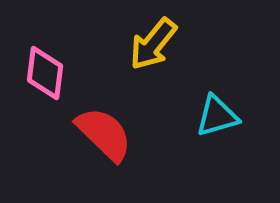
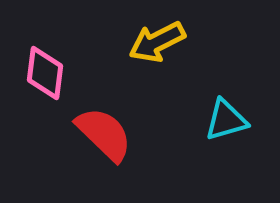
yellow arrow: moved 4 px right, 2 px up; rotated 24 degrees clockwise
cyan triangle: moved 9 px right, 4 px down
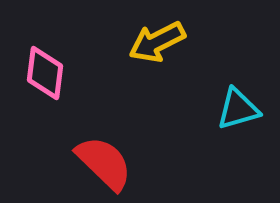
cyan triangle: moved 12 px right, 11 px up
red semicircle: moved 29 px down
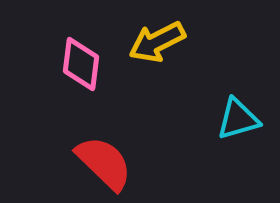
pink diamond: moved 36 px right, 9 px up
cyan triangle: moved 10 px down
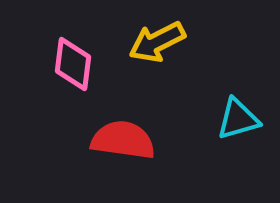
pink diamond: moved 8 px left
red semicircle: moved 19 px right, 23 px up; rotated 36 degrees counterclockwise
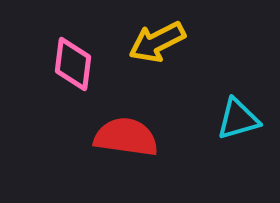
red semicircle: moved 3 px right, 3 px up
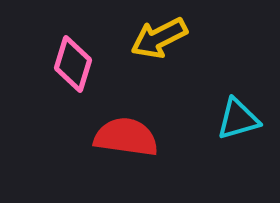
yellow arrow: moved 2 px right, 4 px up
pink diamond: rotated 10 degrees clockwise
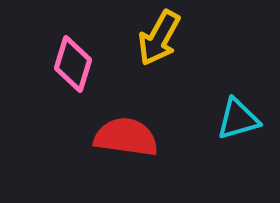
yellow arrow: rotated 34 degrees counterclockwise
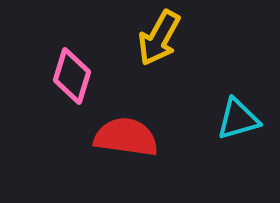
pink diamond: moved 1 px left, 12 px down
